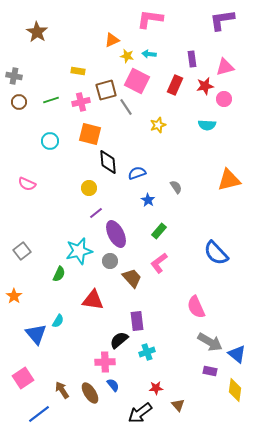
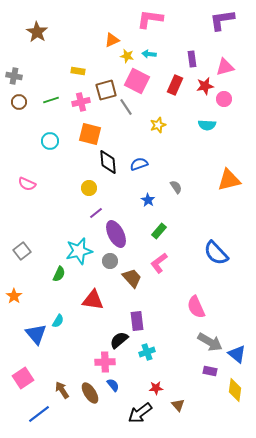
blue semicircle at (137, 173): moved 2 px right, 9 px up
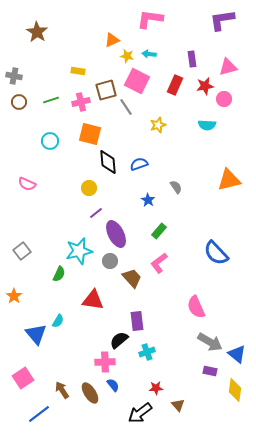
pink triangle at (225, 67): moved 3 px right
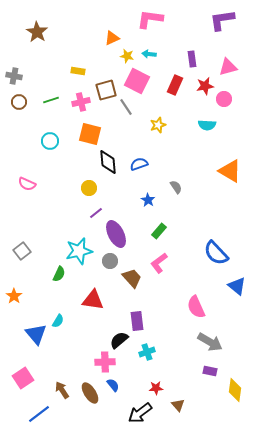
orange triangle at (112, 40): moved 2 px up
orange triangle at (229, 180): moved 1 px right, 9 px up; rotated 45 degrees clockwise
blue triangle at (237, 354): moved 68 px up
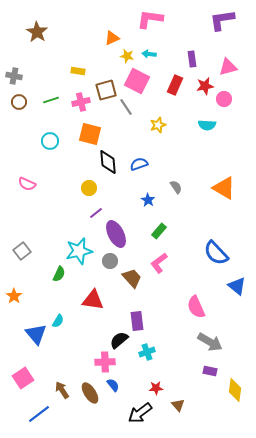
orange triangle at (230, 171): moved 6 px left, 17 px down
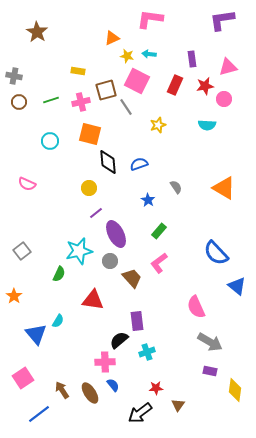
brown triangle at (178, 405): rotated 16 degrees clockwise
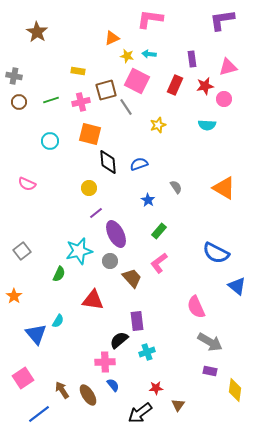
blue semicircle at (216, 253): rotated 20 degrees counterclockwise
brown ellipse at (90, 393): moved 2 px left, 2 px down
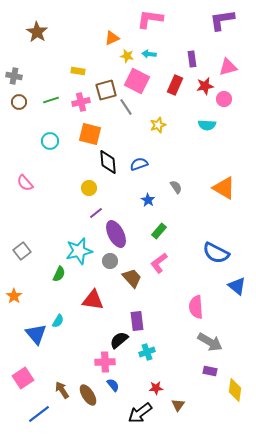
pink semicircle at (27, 184): moved 2 px left, 1 px up; rotated 24 degrees clockwise
pink semicircle at (196, 307): rotated 20 degrees clockwise
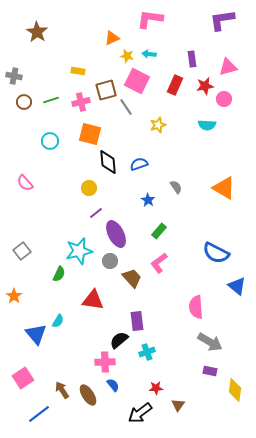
brown circle at (19, 102): moved 5 px right
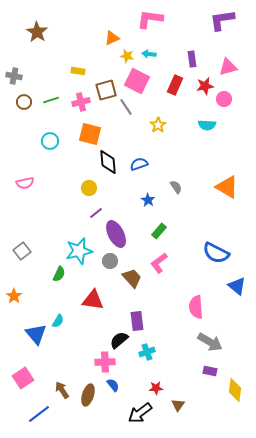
yellow star at (158, 125): rotated 14 degrees counterclockwise
pink semicircle at (25, 183): rotated 60 degrees counterclockwise
orange triangle at (224, 188): moved 3 px right, 1 px up
brown ellipse at (88, 395): rotated 50 degrees clockwise
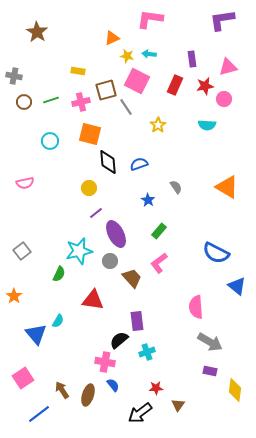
pink cross at (105, 362): rotated 12 degrees clockwise
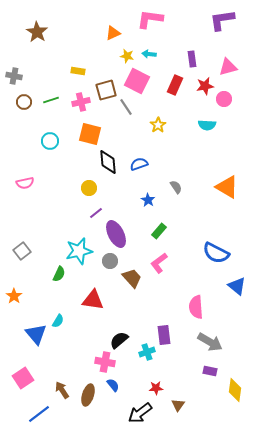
orange triangle at (112, 38): moved 1 px right, 5 px up
purple rectangle at (137, 321): moved 27 px right, 14 px down
